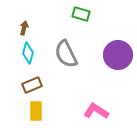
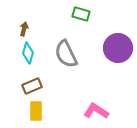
brown arrow: moved 1 px down
purple circle: moved 7 px up
brown rectangle: moved 1 px down
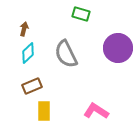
cyan diamond: rotated 30 degrees clockwise
yellow rectangle: moved 8 px right
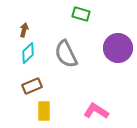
brown arrow: moved 1 px down
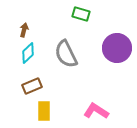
purple circle: moved 1 px left
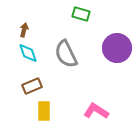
cyan diamond: rotated 65 degrees counterclockwise
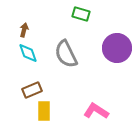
brown rectangle: moved 4 px down
